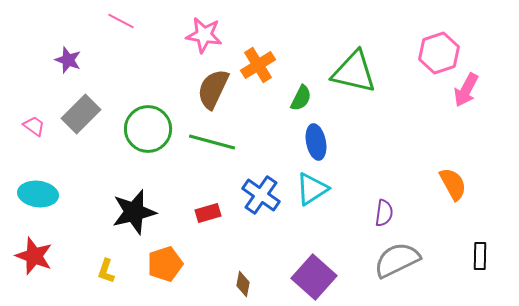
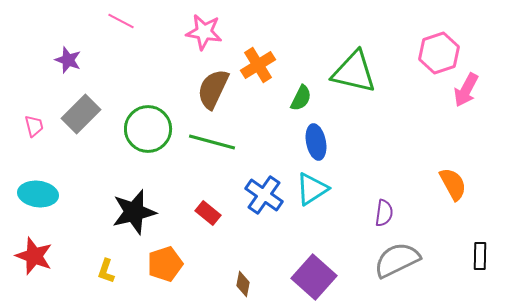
pink star: moved 3 px up
pink trapezoid: rotated 40 degrees clockwise
blue cross: moved 3 px right
red rectangle: rotated 55 degrees clockwise
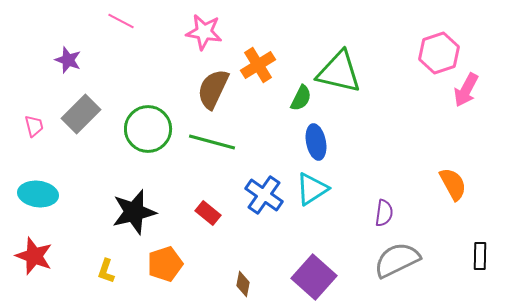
green triangle: moved 15 px left
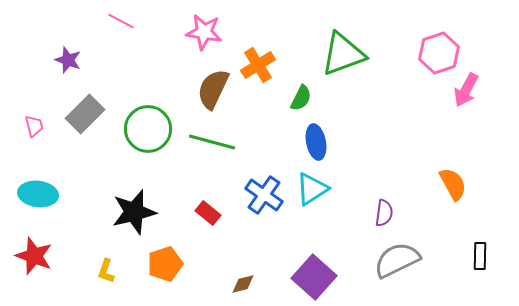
green triangle: moved 4 px right, 18 px up; rotated 33 degrees counterclockwise
gray rectangle: moved 4 px right
brown diamond: rotated 65 degrees clockwise
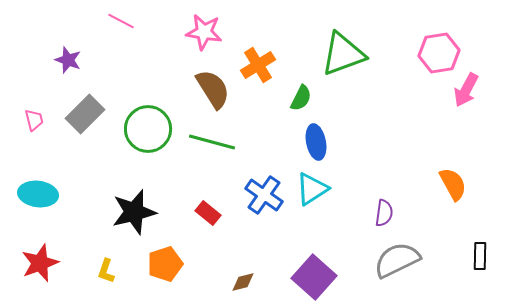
pink hexagon: rotated 9 degrees clockwise
brown semicircle: rotated 123 degrees clockwise
pink trapezoid: moved 6 px up
red star: moved 6 px right, 7 px down; rotated 30 degrees clockwise
brown diamond: moved 2 px up
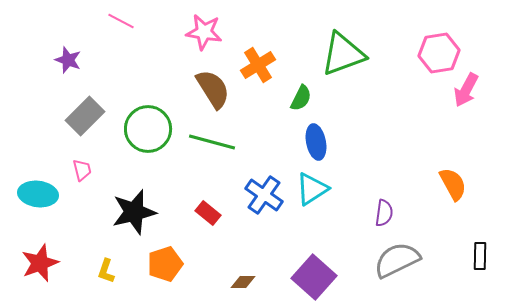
gray rectangle: moved 2 px down
pink trapezoid: moved 48 px right, 50 px down
brown diamond: rotated 15 degrees clockwise
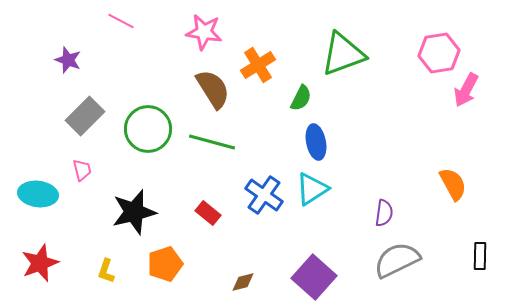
brown diamond: rotated 15 degrees counterclockwise
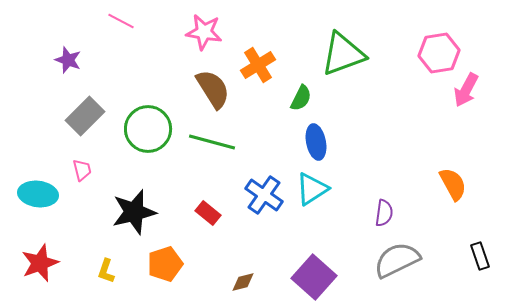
black rectangle: rotated 20 degrees counterclockwise
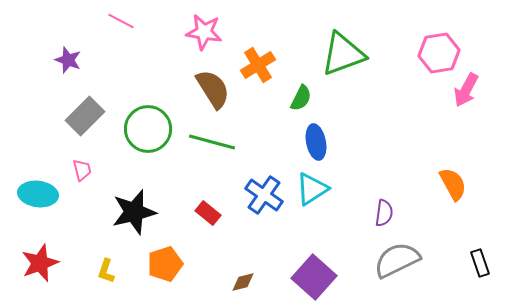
black rectangle: moved 7 px down
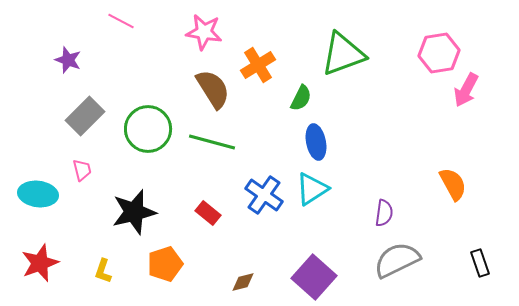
yellow L-shape: moved 3 px left
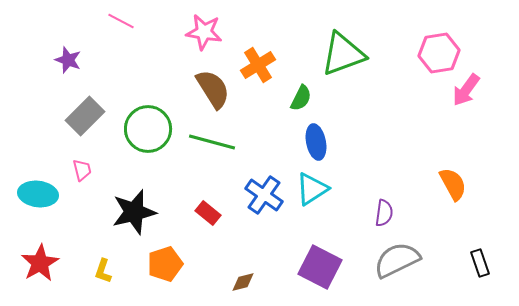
pink arrow: rotated 8 degrees clockwise
red star: rotated 9 degrees counterclockwise
purple square: moved 6 px right, 10 px up; rotated 15 degrees counterclockwise
